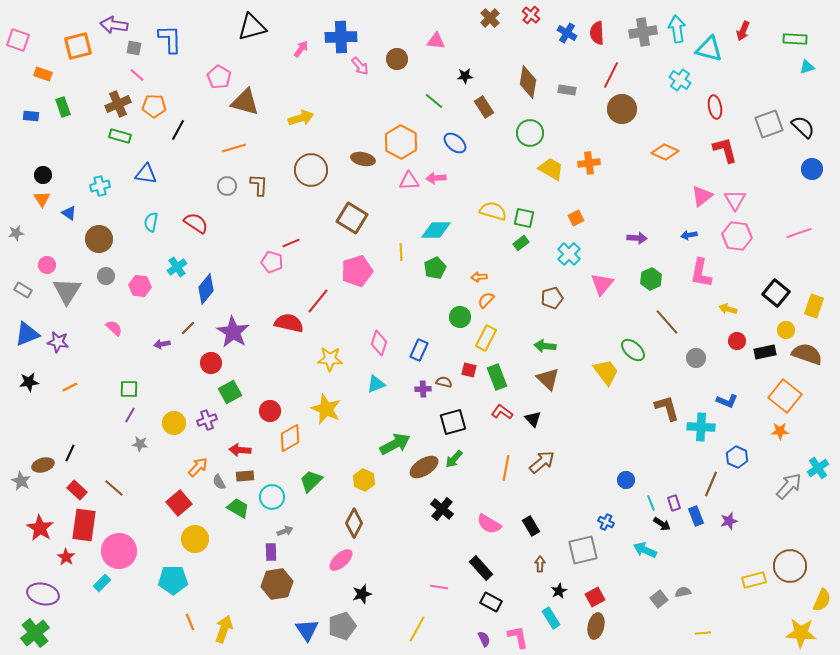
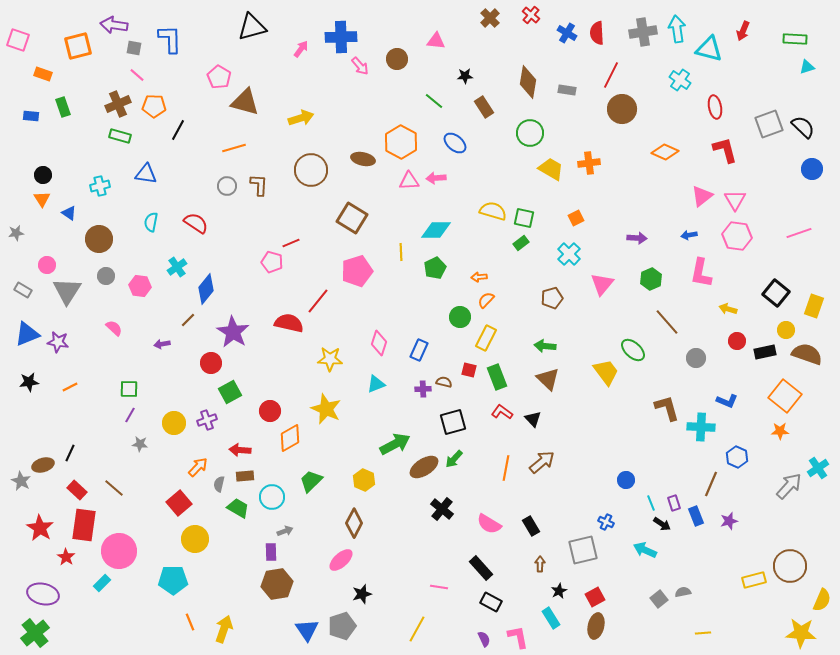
brown line at (188, 328): moved 8 px up
gray semicircle at (219, 482): moved 2 px down; rotated 42 degrees clockwise
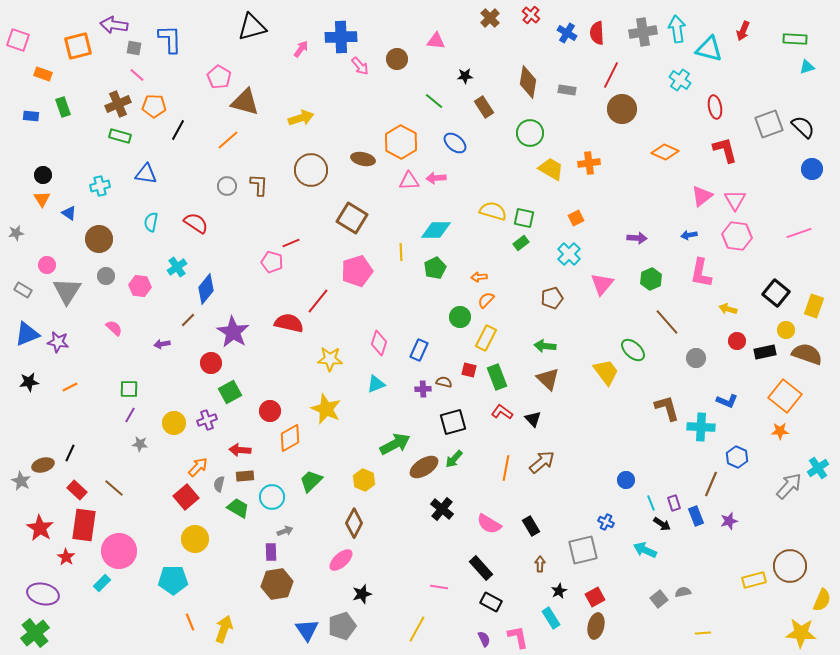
orange line at (234, 148): moved 6 px left, 8 px up; rotated 25 degrees counterclockwise
red square at (179, 503): moved 7 px right, 6 px up
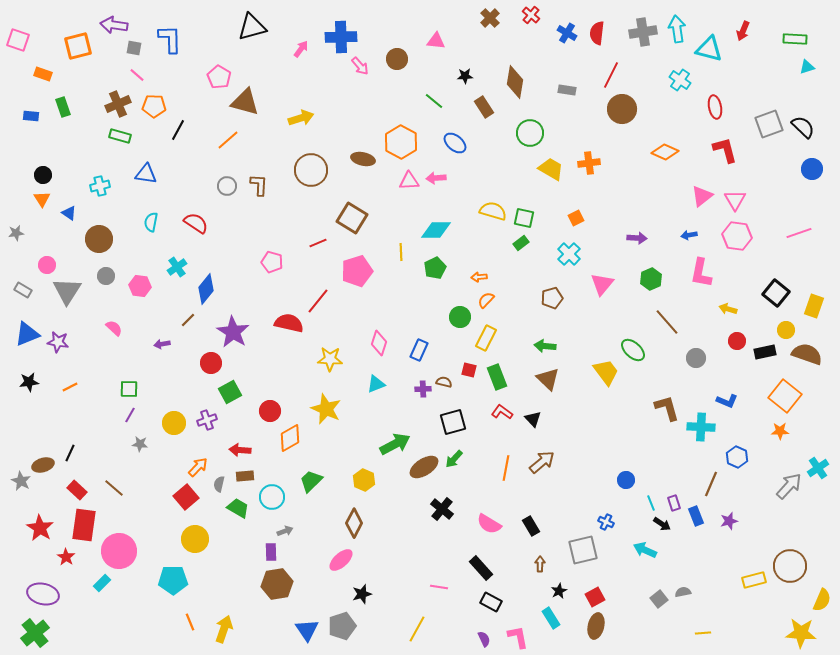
red semicircle at (597, 33): rotated 10 degrees clockwise
brown diamond at (528, 82): moved 13 px left
red line at (291, 243): moved 27 px right
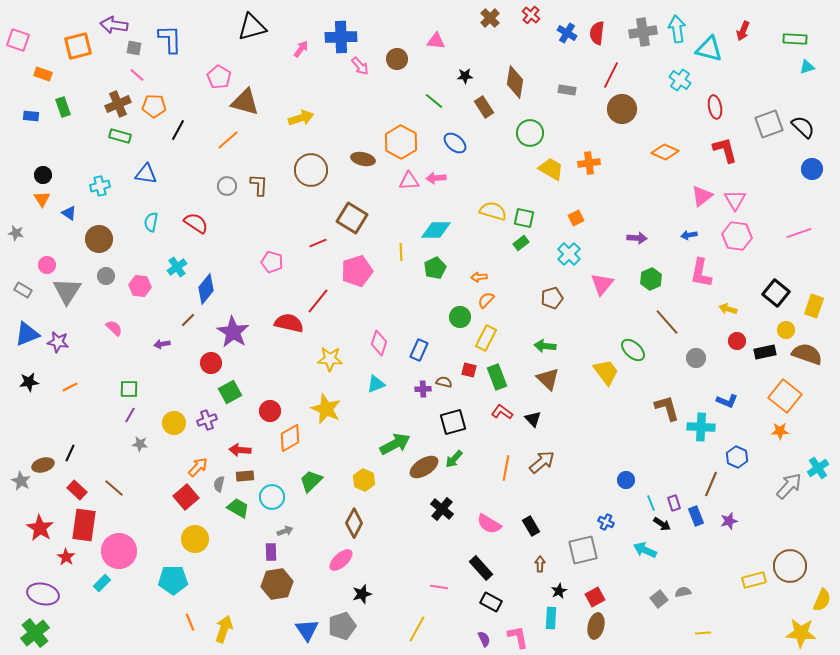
gray star at (16, 233): rotated 21 degrees clockwise
cyan rectangle at (551, 618): rotated 35 degrees clockwise
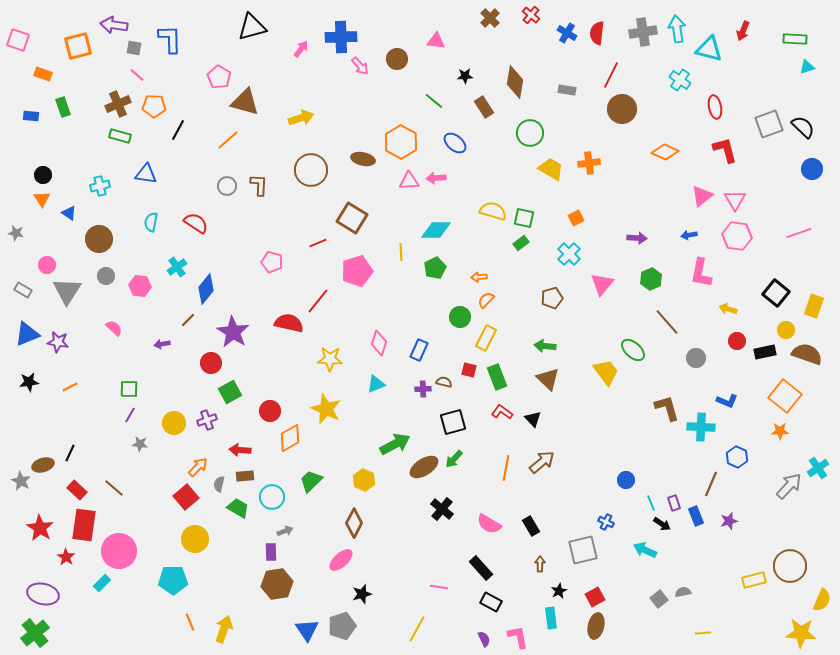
cyan rectangle at (551, 618): rotated 10 degrees counterclockwise
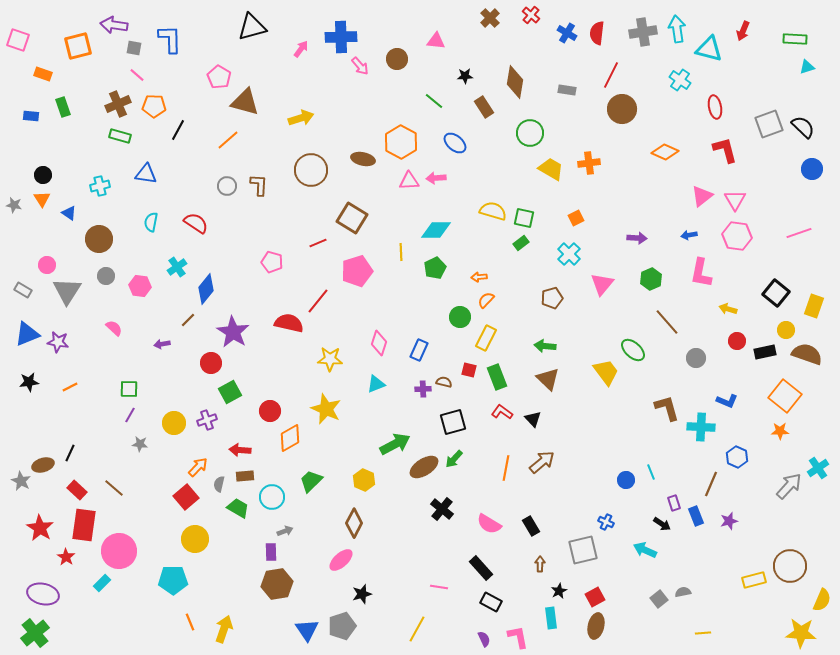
gray star at (16, 233): moved 2 px left, 28 px up
cyan line at (651, 503): moved 31 px up
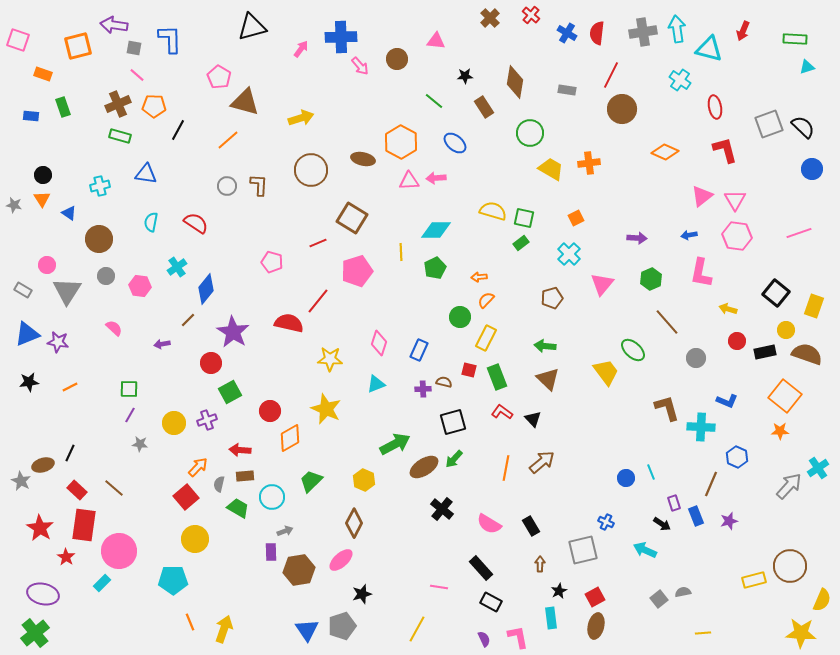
blue circle at (626, 480): moved 2 px up
brown hexagon at (277, 584): moved 22 px right, 14 px up
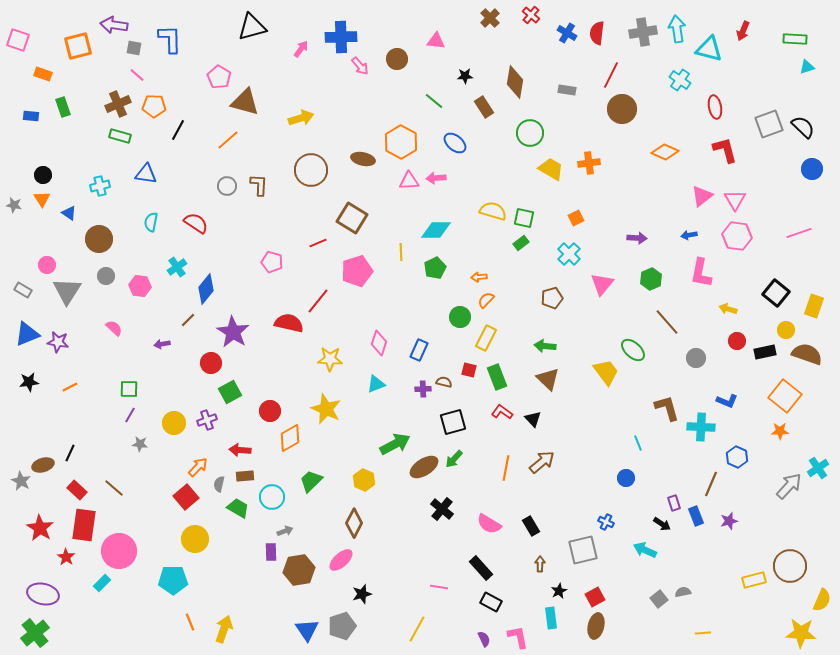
cyan line at (651, 472): moved 13 px left, 29 px up
